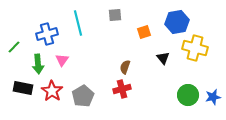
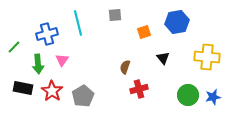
yellow cross: moved 12 px right, 9 px down; rotated 10 degrees counterclockwise
red cross: moved 17 px right
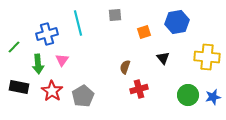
black rectangle: moved 4 px left, 1 px up
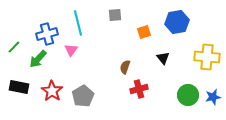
pink triangle: moved 9 px right, 10 px up
green arrow: moved 5 px up; rotated 48 degrees clockwise
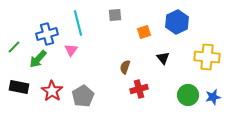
blue hexagon: rotated 15 degrees counterclockwise
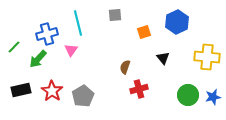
black rectangle: moved 2 px right, 3 px down; rotated 24 degrees counterclockwise
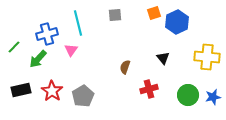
orange square: moved 10 px right, 19 px up
red cross: moved 10 px right
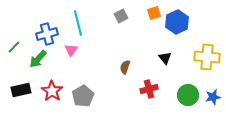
gray square: moved 6 px right, 1 px down; rotated 24 degrees counterclockwise
black triangle: moved 2 px right
